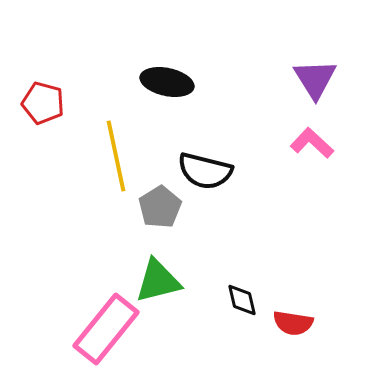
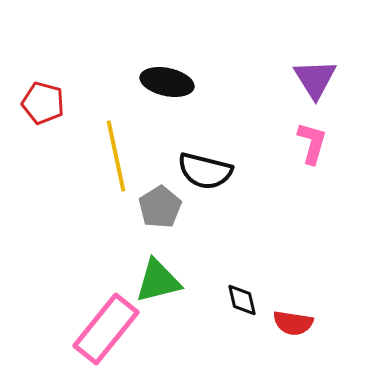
pink L-shape: rotated 63 degrees clockwise
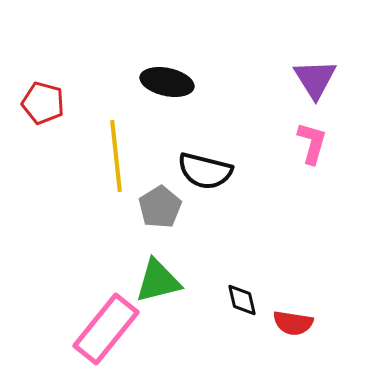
yellow line: rotated 6 degrees clockwise
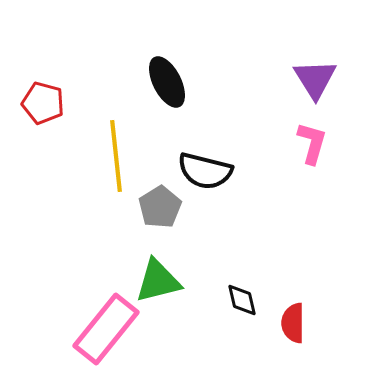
black ellipse: rotated 51 degrees clockwise
red semicircle: rotated 81 degrees clockwise
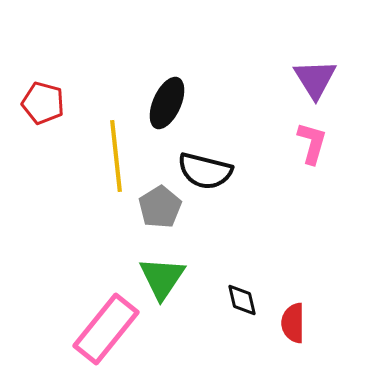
black ellipse: moved 21 px down; rotated 51 degrees clockwise
green triangle: moved 4 px right, 3 px up; rotated 42 degrees counterclockwise
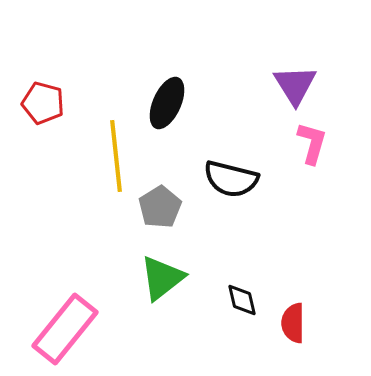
purple triangle: moved 20 px left, 6 px down
black semicircle: moved 26 px right, 8 px down
green triangle: rotated 18 degrees clockwise
pink rectangle: moved 41 px left
